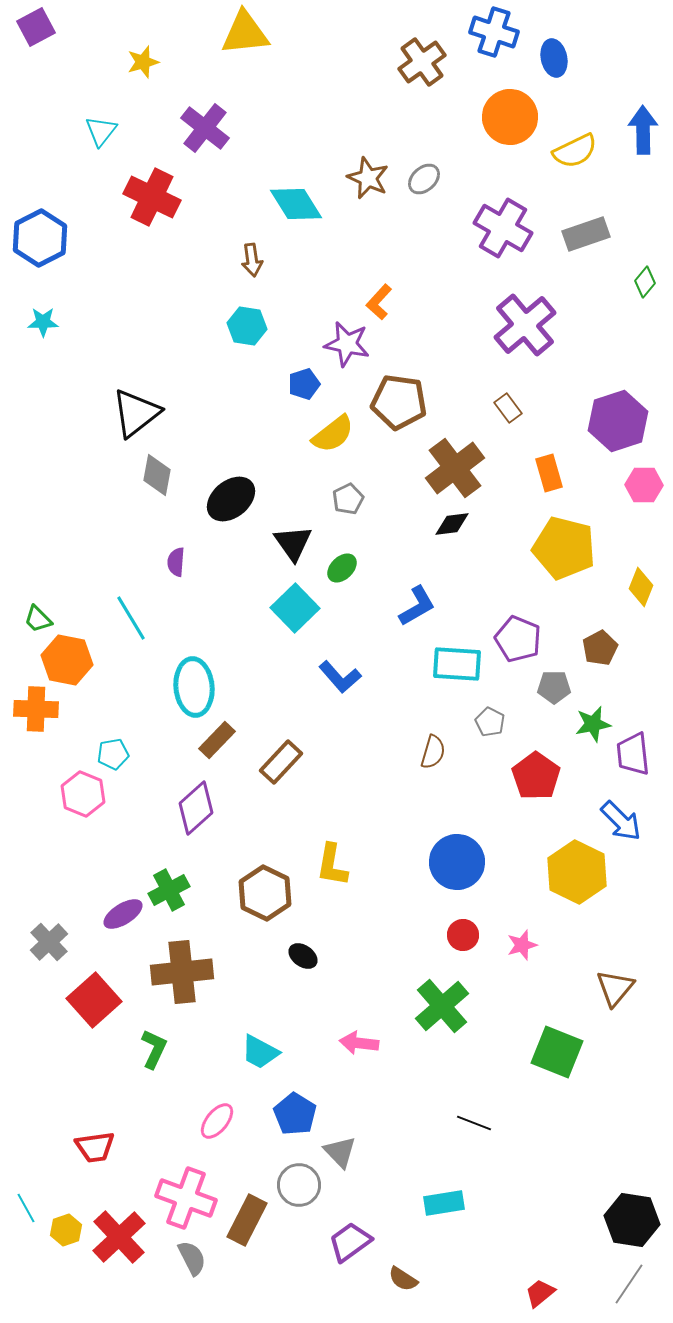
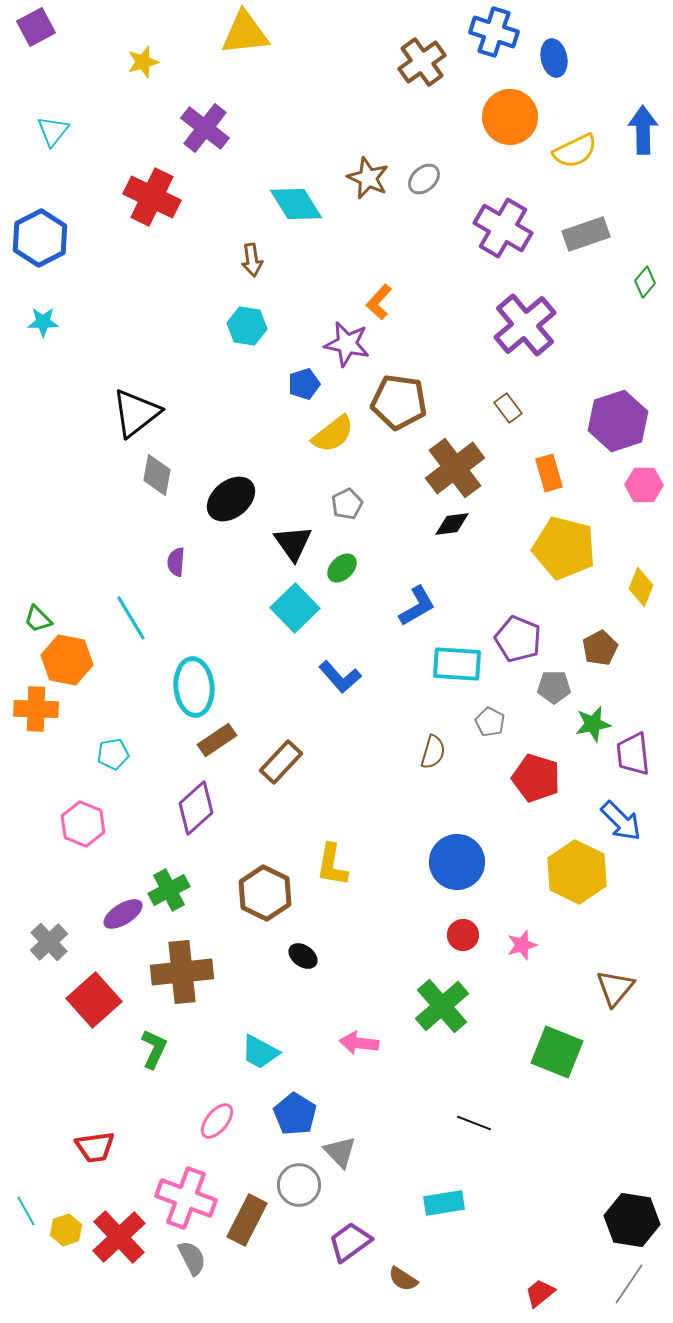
cyan triangle at (101, 131): moved 48 px left
gray pentagon at (348, 499): moved 1 px left, 5 px down
brown rectangle at (217, 740): rotated 12 degrees clockwise
red pentagon at (536, 776): moved 2 px down; rotated 18 degrees counterclockwise
pink hexagon at (83, 794): moved 30 px down
cyan line at (26, 1208): moved 3 px down
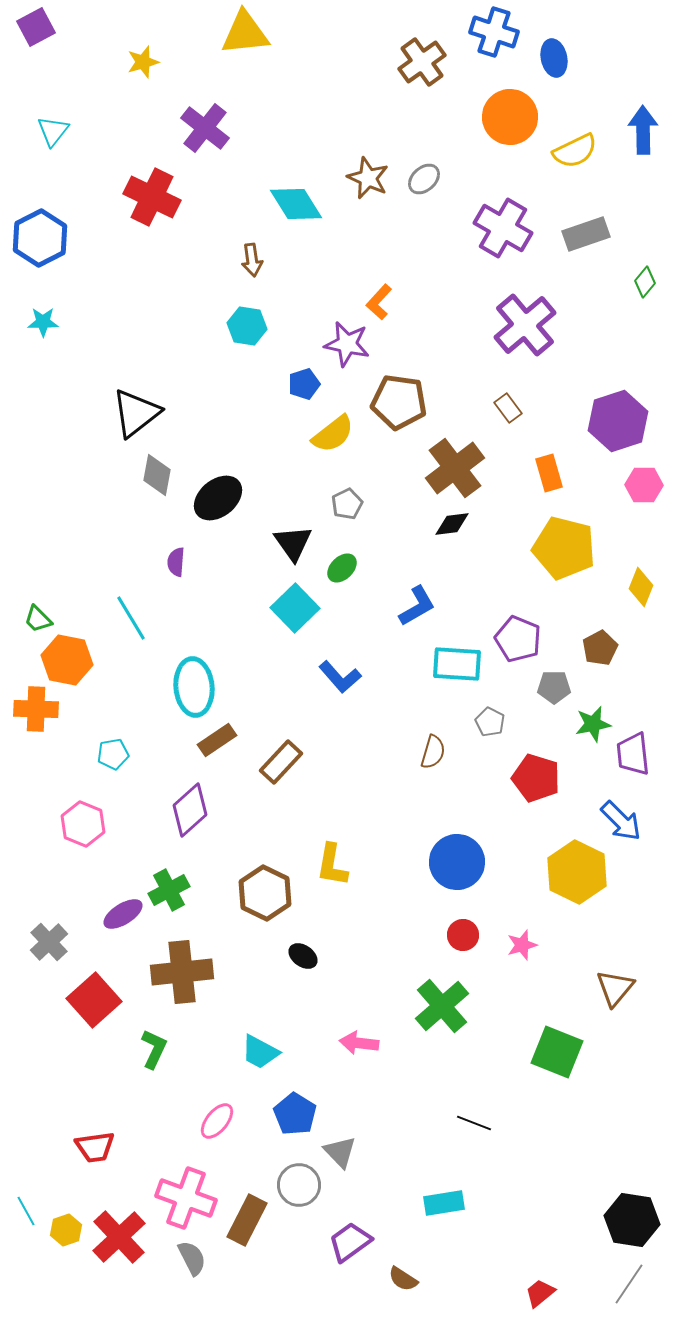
black ellipse at (231, 499): moved 13 px left, 1 px up
purple diamond at (196, 808): moved 6 px left, 2 px down
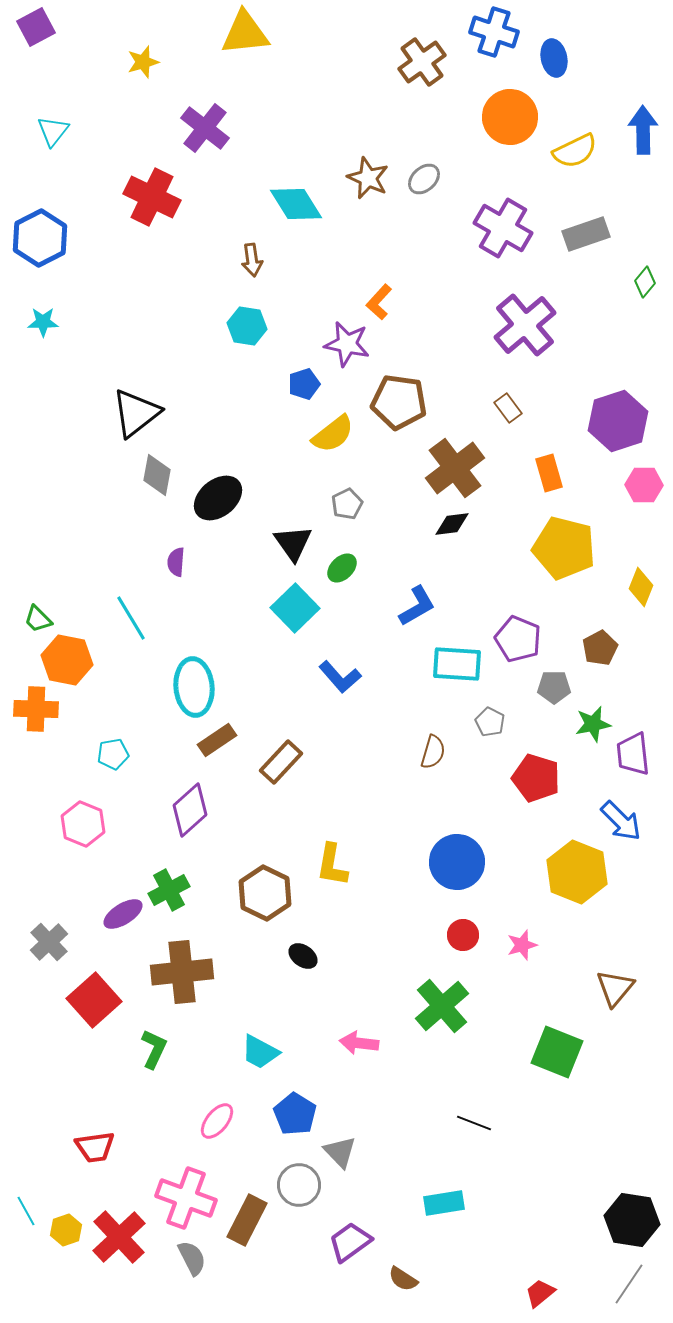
yellow hexagon at (577, 872): rotated 4 degrees counterclockwise
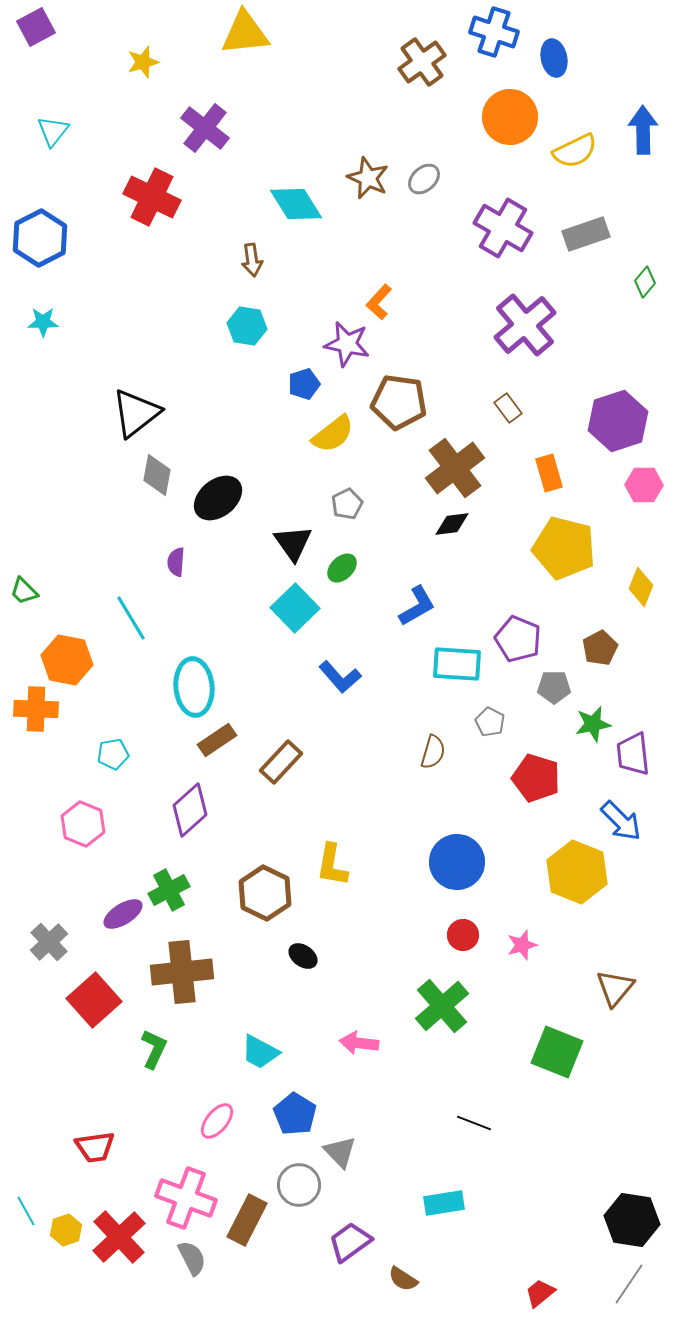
green trapezoid at (38, 619): moved 14 px left, 28 px up
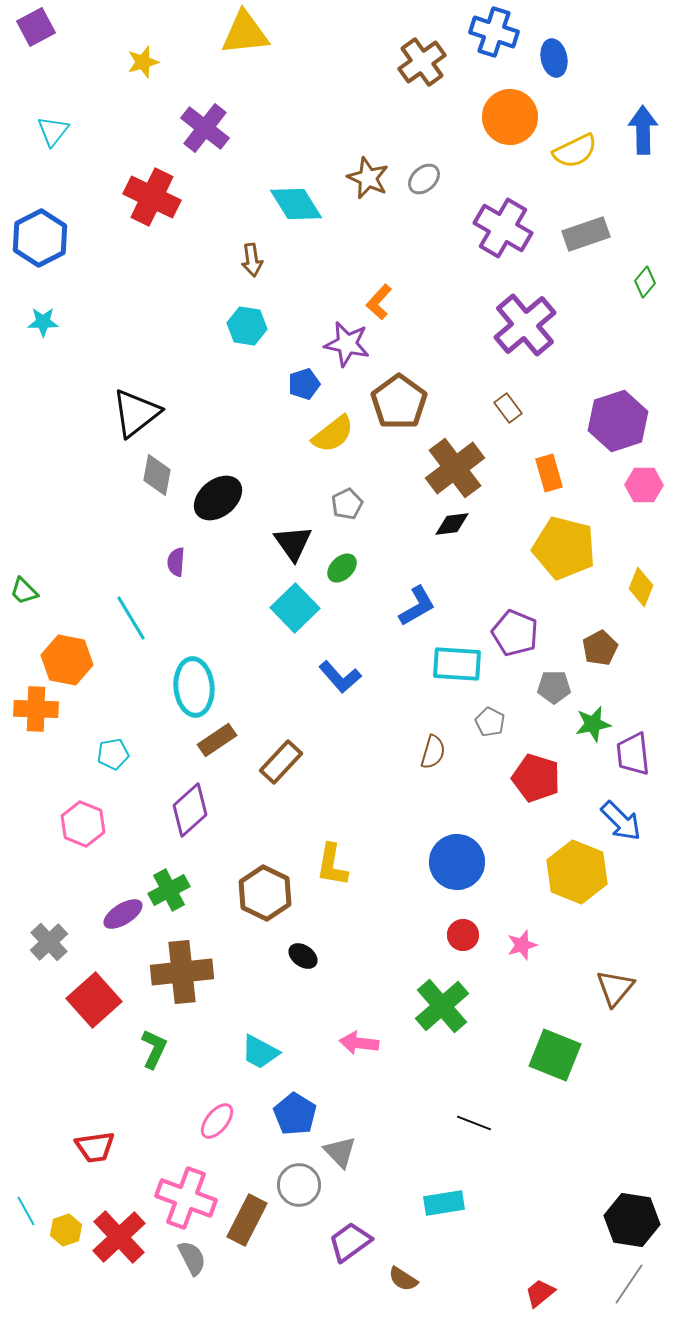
brown pentagon at (399, 402): rotated 28 degrees clockwise
purple pentagon at (518, 639): moved 3 px left, 6 px up
green square at (557, 1052): moved 2 px left, 3 px down
